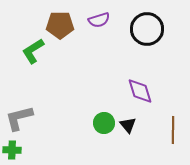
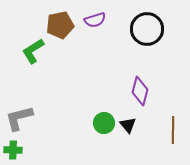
purple semicircle: moved 4 px left
brown pentagon: rotated 12 degrees counterclockwise
purple diamond: rotated 32 degrees clockwise
green cross: moved 1 px right
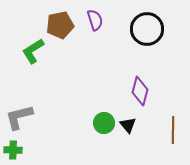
purple semicircle: rotated 90 degrees counterclockwise
gray L-shape: moved 1 px up
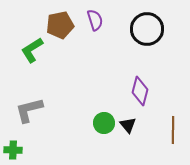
green L-shape: moved 1 px left, 1 px up
gray L-shape: moved 10 px right, 7 px up
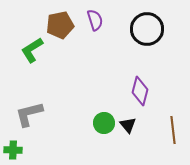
gray L-shape: moved 4 px down
brown line: rotated 8 degrees counterclockwise
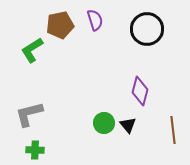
green cross: moved 22 px right
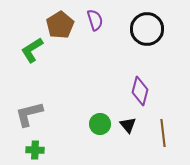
brown pentagon: rotated 20 degrees counterclockwise
green circle: moved 4 px left, 1 px down
brown line: moved 10 px left, 3 px down
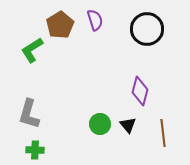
gray L-shape: rotated 60 degrees counterclockwise
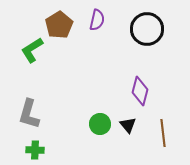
purple semicircle: moved 2 px right; rotated 30 degrees clockwise
brown pentagon: moved 1 px left
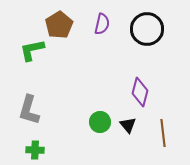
purple semicircle: moved 5 px right, 4 px down
green L-shape: rotated 20 degrees clockwise
purple diamond: moved 1 px down
gray L-shape: moved 4 px up
green circle: moved 2 px up
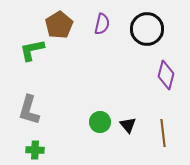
purple diamond: moved 26 px right, 17 px up
